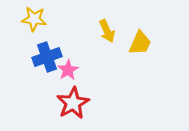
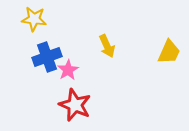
yellow arrow: moved 15 px down
yellow trapezoid: moved 29 px right, 9 px down
red star: moved 2 px right, 2 px down; rotated 20 degrees counterclockwise
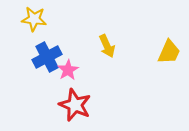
blue cross: rotated 8 degrees counterclockwise
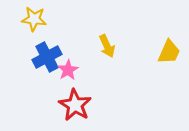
red star: rotated 8 degrees clockwise
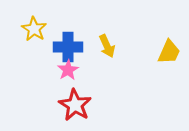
yellow star: moved 10 px down; rotated 25 degrees clockwise
blue cross: moved 21 px right, 10 px up; rotated 28 degrees clockwise
